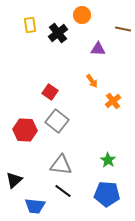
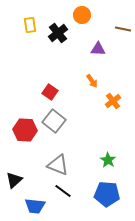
gray square: moved 3 px left
gray triangle: moved 3 px left; rotated 15 degrees clockwise
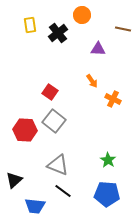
orange cross: moved 2 px up; rotated 28 degrees counterclockwise
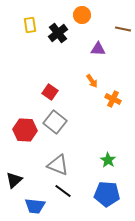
gray square: moved 1 px right, 1 px down
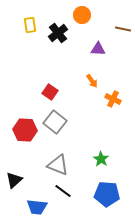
green star: moved 7 px left, 1 px up
blue trapezoid: moved 2 px right, 1 px down
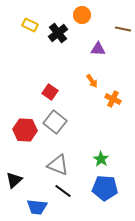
yellow rectangle: rotated 56 degrees counterclockwise
blue pentagon: moved 2 px left, 6 px up
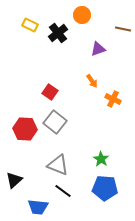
purple triangle: rotated 21 degrees counterclockwise
red hexagon: moved 1 px up
blue trapezoid: moved 1 px right
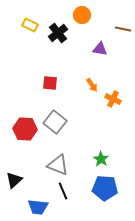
purple triangle: moved 2 px right; rotated 28 degrees clockwise
orange arrow: moved 4 px down
red square: moved 9 px up; rotated 28 degrees counterclockwise
black line: rotated 30 degrees clockwise
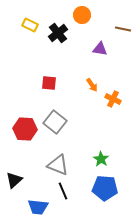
red square: moved 1 px left
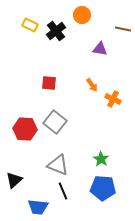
black cross: moved 2 px left, 2 px up
blue pentagon: moved 2 px left
